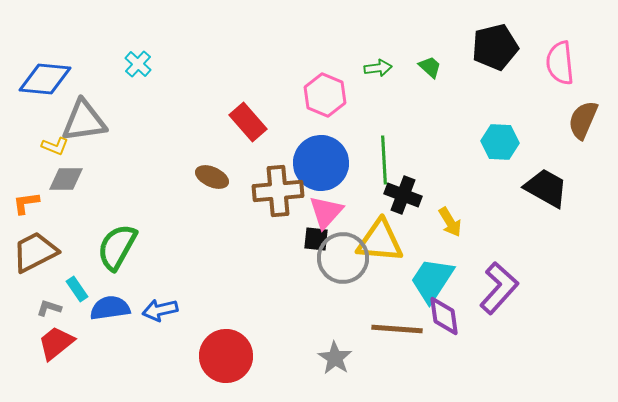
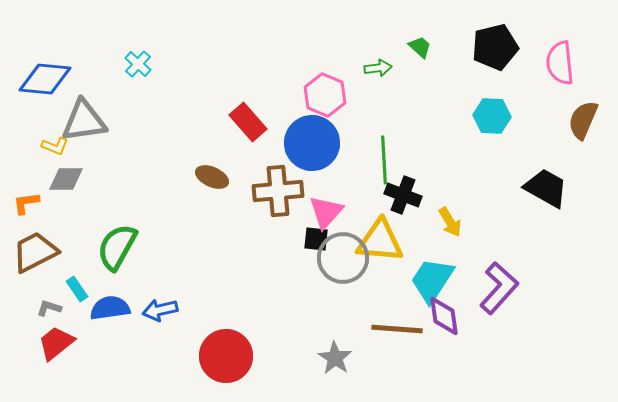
green trapezoid: moved 10 px left, 20 px up
cyan hexagon: moved 8 px left, 26 px up
blue circle: moved 9 px left, 20 px up
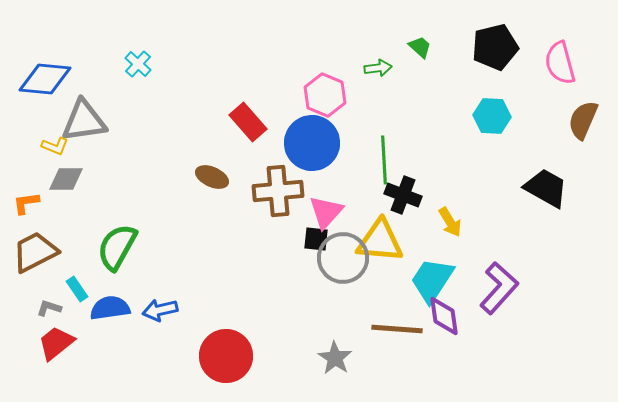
pink semicircle: rotated 9 degrees counterclockwise
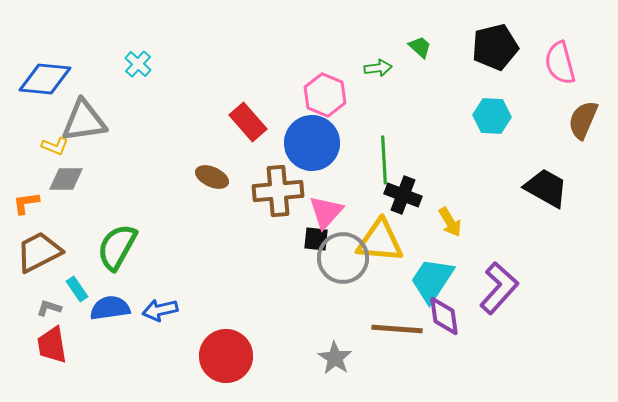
brown trapezoid: moved 4 px right
red trapezoid: moved 4 px left, 2 px down; rotated 60 degrees counterclockwise
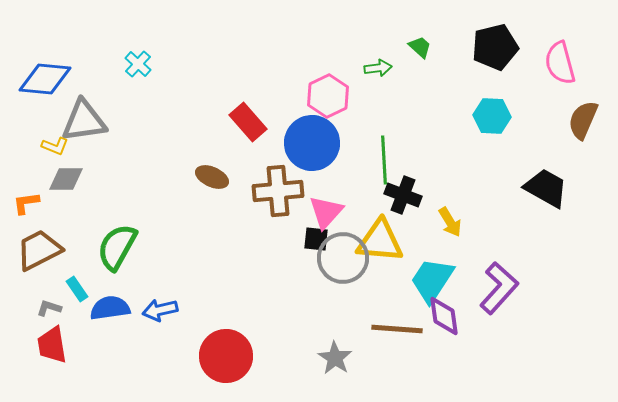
pink hexagon: moved 3 px right, 1 px down; rotated 12 degrees clockwise
brown trapezoid: moved 2 px up
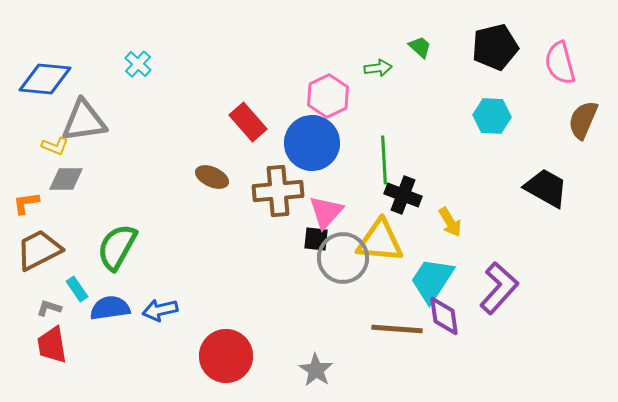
gray star: moved 19 px left, 12 px down
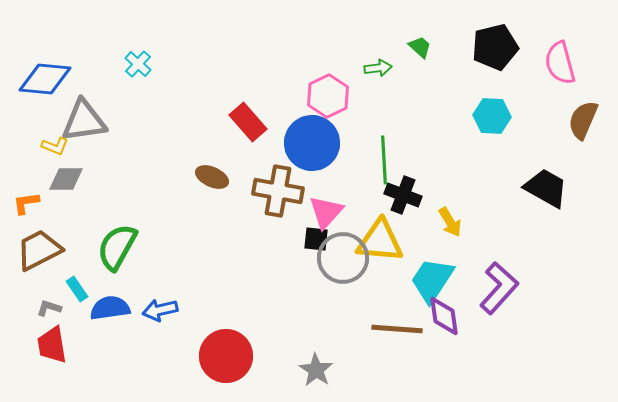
brown cross: rotated 15 degrees clockwise
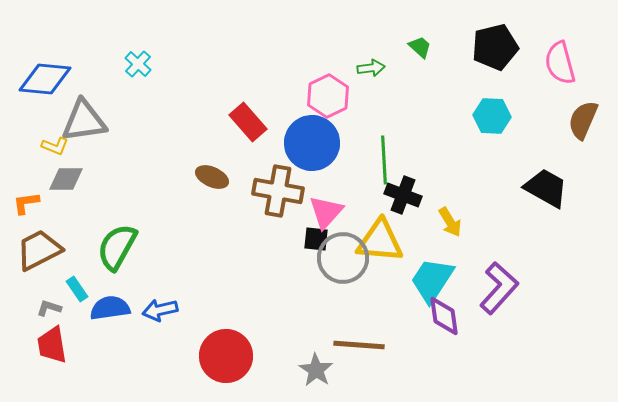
green arrow: moved 7 px left
brown line: moved 38 px left, 16 px down
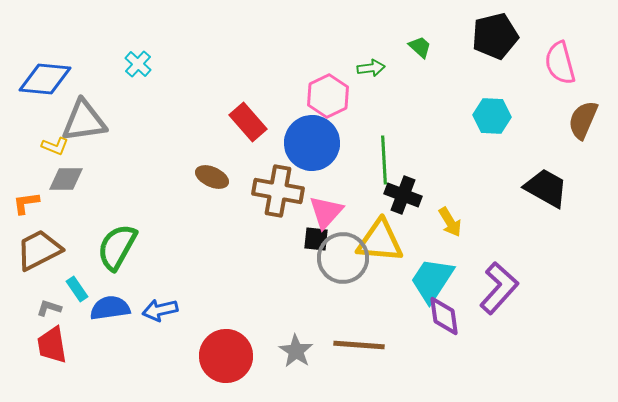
black pentagon: moved 11 px up
gray star: moved 20 px left, 19 px up
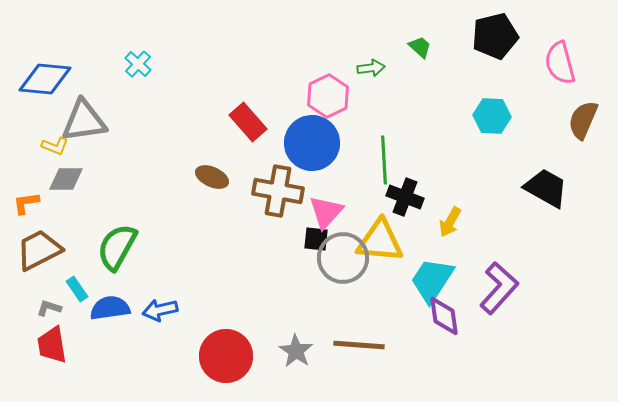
black cross: moved 2 px right, 2 px down
yellow arrow: rotated 60 degrees clockwise
